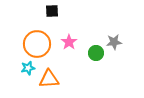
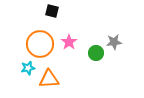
black square: rotated 16 degrees clockwise
orange circle: moved 3 px right
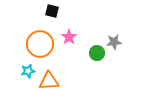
pink star: moved 5 px up
green circle: moved 1 px right
cyan star: moved 3 px down
orange triangle: moved 2 px down
